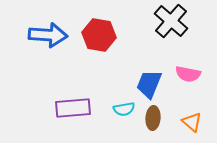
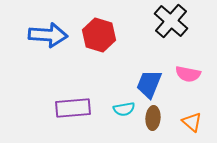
red hexagon: rotated 8 degrees clockwise
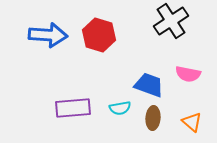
black cross: rotated 16 degrees clockwise
blue trapezoid: moved 1 px down; rotated 88 degrees clockwise
cyan semicircle: moved 4 px left, 1 px up
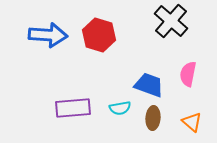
black cross: rotated 16 degrees counterclockwise
pink semicircle: rotated 90 degrees clockwise
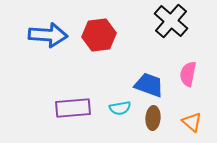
red hexagon: rotated 24 degrees counterclockwise
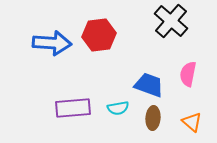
blue arrow: moved 4 px right, 8 px down
cyan semicircle: moved 2 px left
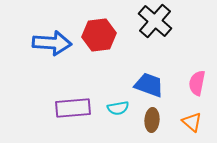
black cross: moved 16 px left
pink semicircle: moved 9 px right, 9 px down
brown ellipse: moved 1 px left, 2 px down
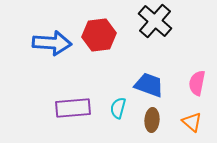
cyan semicircle: rotated 115 degrees clockwise
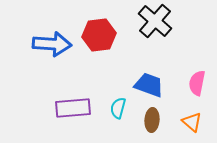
blue arrow: moved 1 px down
